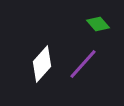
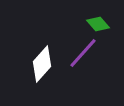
purple line: moved 11 px up
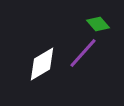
white diamond: rotated 18 degrees clockwise
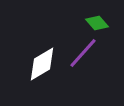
green diamond: moved 1 px left, 1 px up
